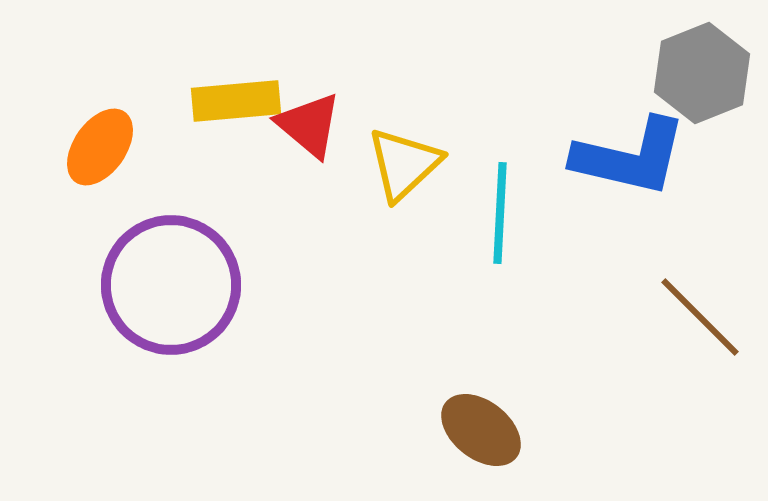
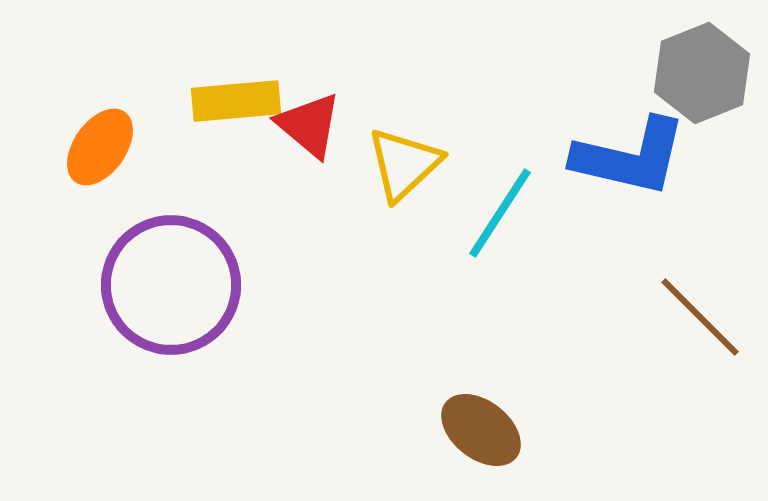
cyan line: rotated 30 degrees clockwise
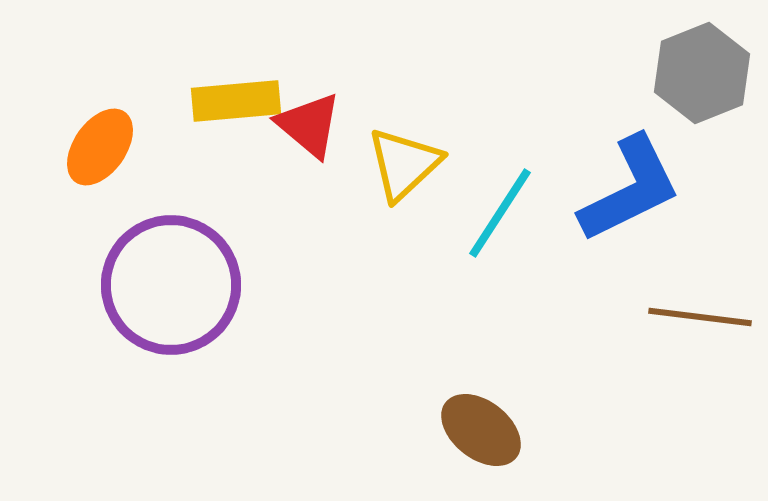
blue L-shape: moved 32 px down; rotated 39 degrees counterclockwise
brown line: rotated 38 degrees counterclockwise
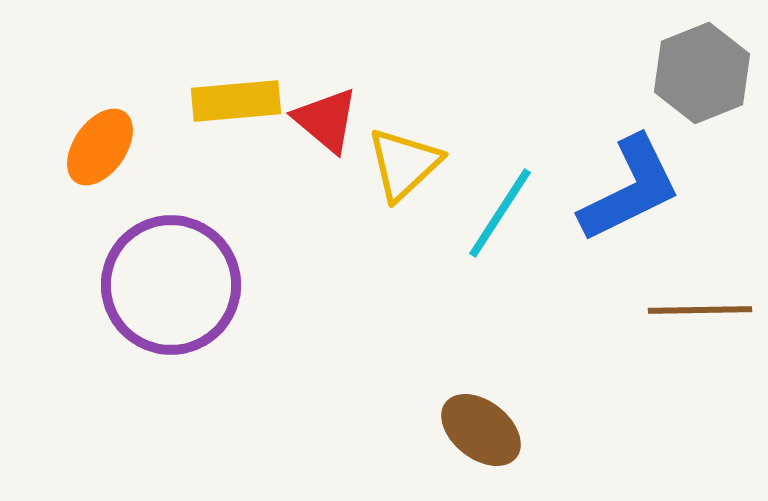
red triangle: moved 17 px right, 5 px up
brown line: moved 7 px up; rotated 8 degrees counterclockwise
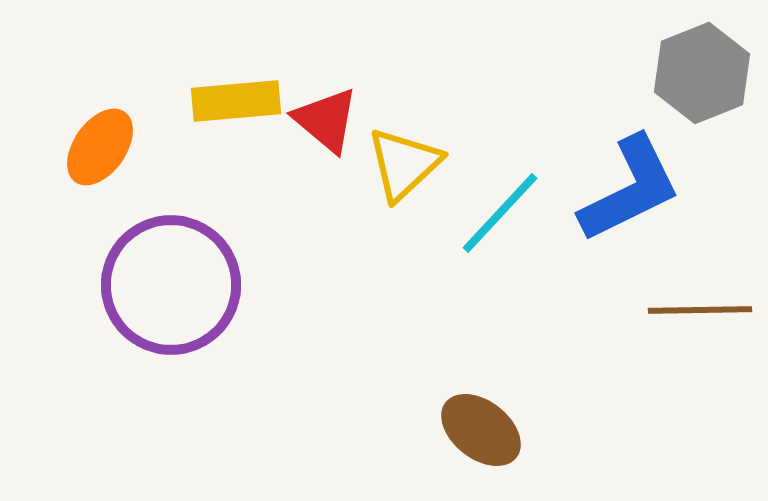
cyan line: rotated 10 degrees clockwise
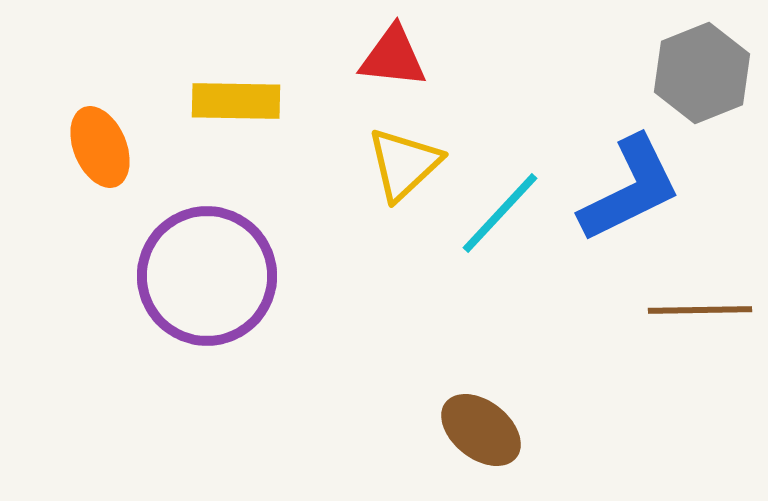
yellow rectangle: rotated 6 degrees clockwise
red triangle: moved 67 px right, 63 px up; rotated 34 degrees counterclockwise
orange ellipse: rotated 58 degrees counterclockwise
purple circle: moved 36 px right, 9 px up
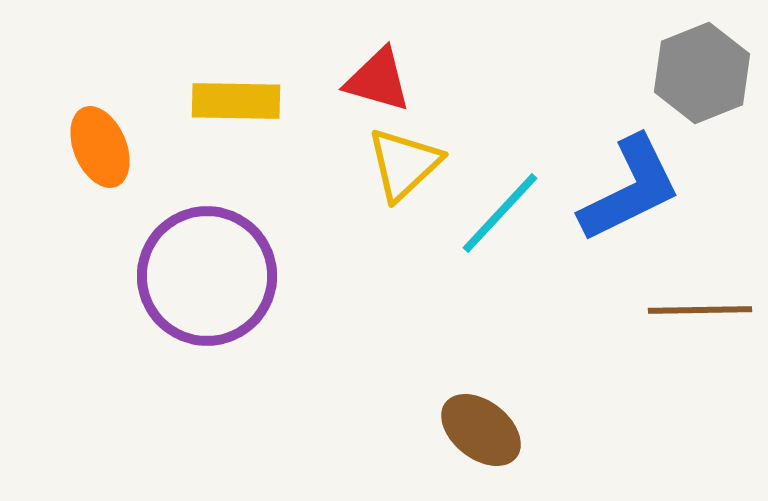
red triangle: moved 15 px left, 23 px down; rotated 10 degrees clockwise
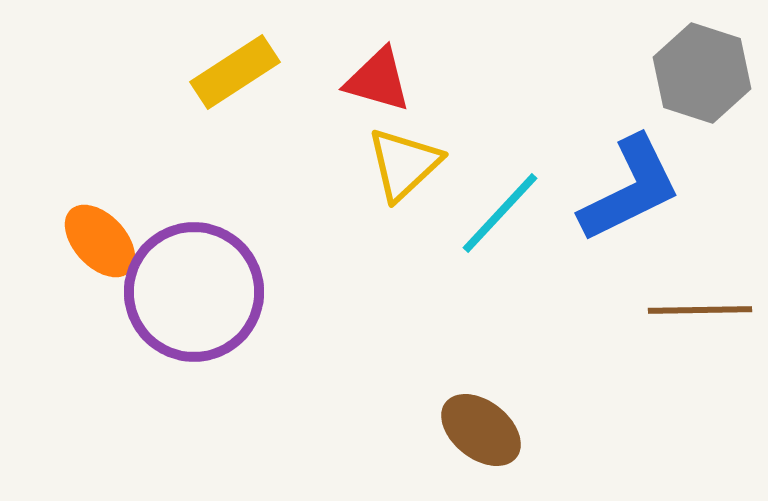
gray hexagon: rotated 20 degrees counterclockwise
yellow rectangle: moved 1 px left, 29 px up; rotated 34 degrees counterclockwise
orange ellipse: moved 94 px down; rotated 20 degrees counterclockwise
purple circle: moved 13 px left, 16 px down
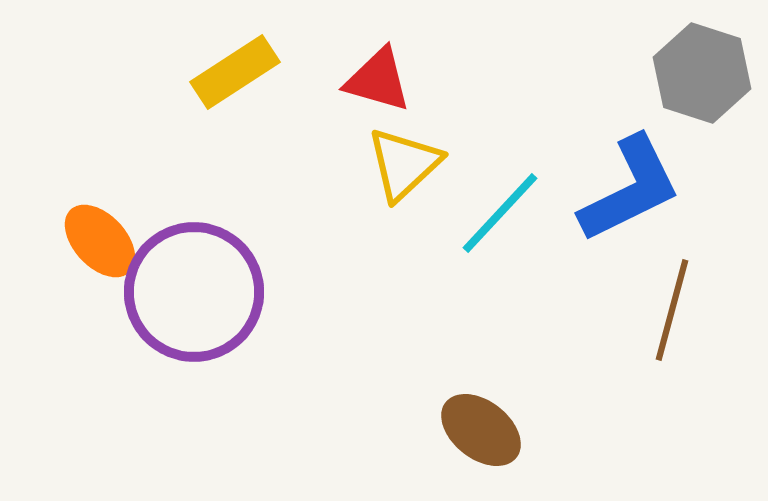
brown line: moved 28 px left; rotated 74 degrees counterclockwise
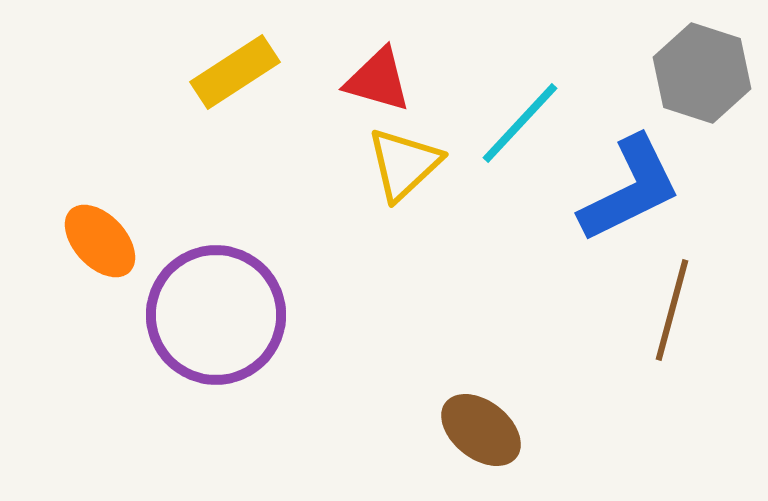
cyan line: moved 20 px right, 90 px up
purple circle: moved 22 px right, 23 px down
